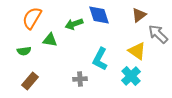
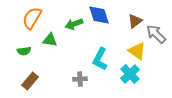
brown triangle: moved 4 px left, 6 px down
gray arrow: moved 2 px left
cyan cross: moved 1 px left, 2 px up
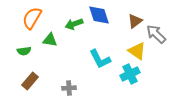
cyan L-shape: rotated 55 degrees counterclockwise
cyan cross: rotated 18 degrees clockwise
gray cross: moved 11 px left, 9 px down
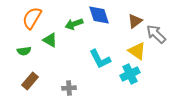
green triangle: rotated 21 degrees clockwise
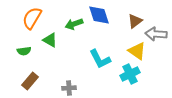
gray arrow: rotated 40 degrees counterclockwise
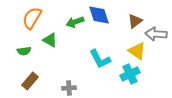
green arrow: moved 1 px right, 2 px up
